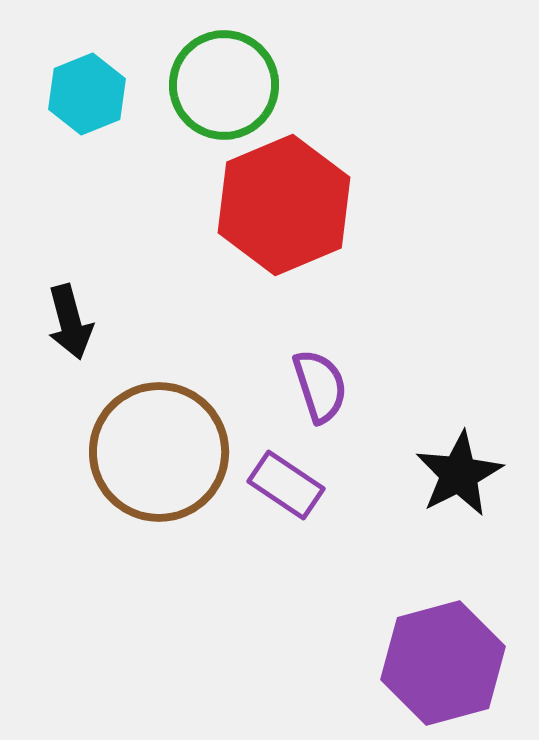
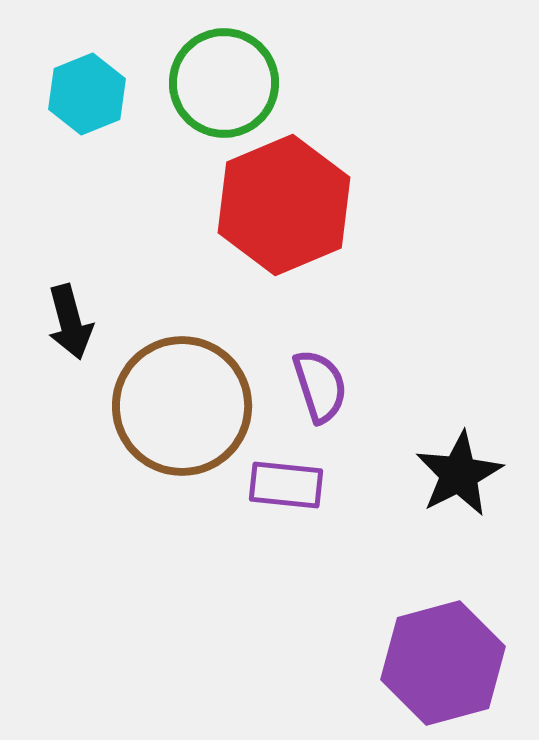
green circle: moved 2 px up
brown circle: moved 23 px right, 46 px up
purple rectangle: rotated 28 degrees counterclockwise
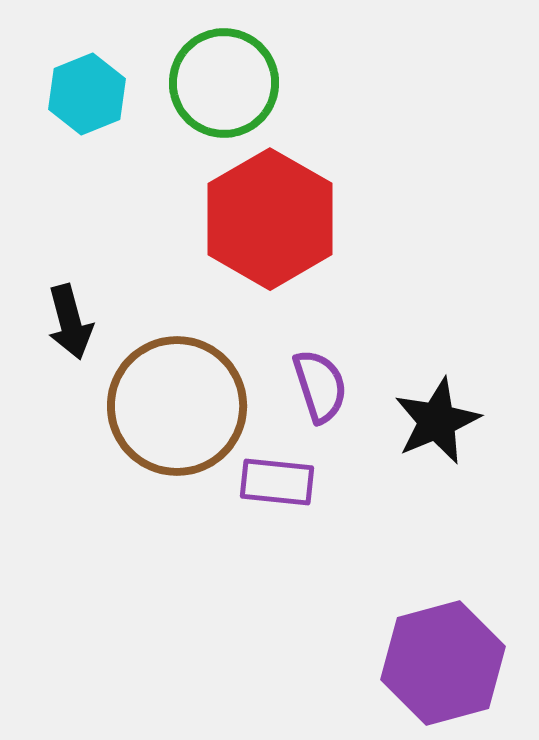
red hexagon: moved 14 px left, 14 px down; rotated 7 degrees counterclockwise
brown circle: moved 5 px left
black star: moved 22 px left, 53 px up; rotated 4 degrees clockwise
purple rectangle: moved 9 px left, 3 px up
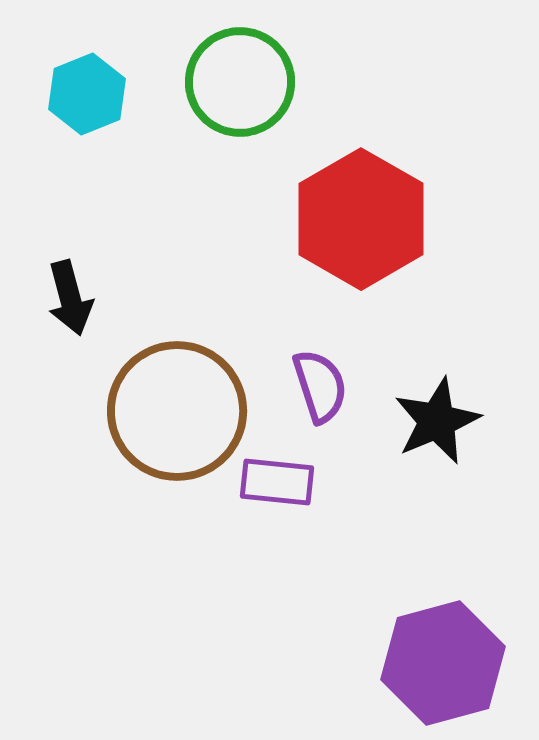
green circle: moved 16 px right, 1 px up
red hexagon: moved 91 px right
black arrow: moved 24 px up
brown circle: moved 5 px down
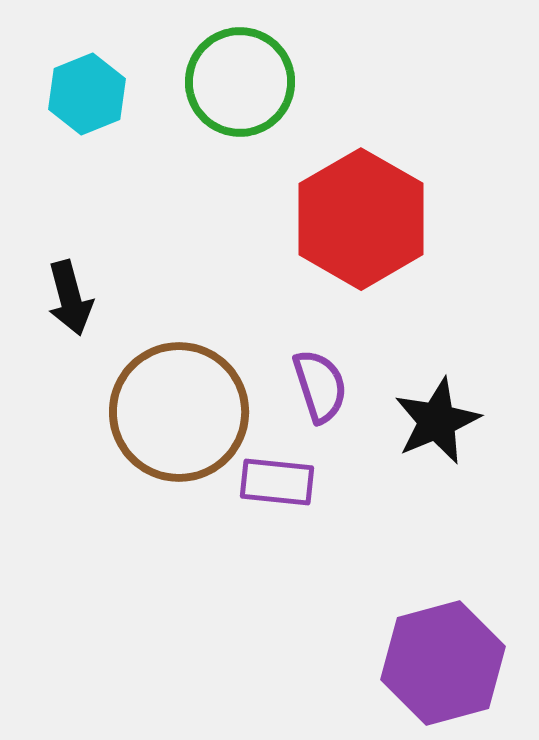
brown circle: moved 2 px right, 1 px down
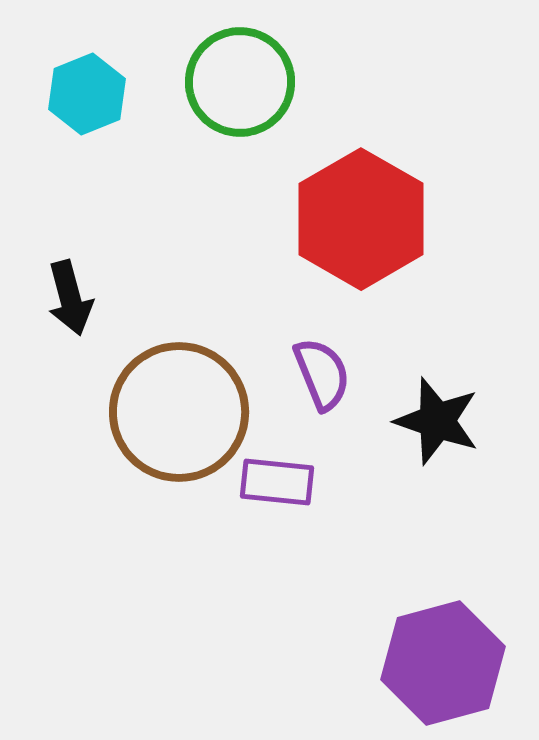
purple semicircle: moved 2 px right, 12 px up; rotated 4 degrees counterclockwise
black star: rotated 30 degrees counterclockwise
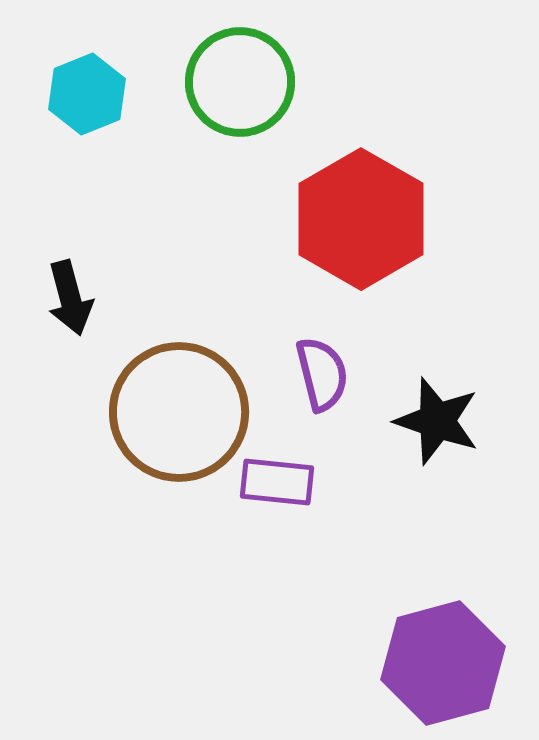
purple semicircle: rotated 8 degrees clockwise
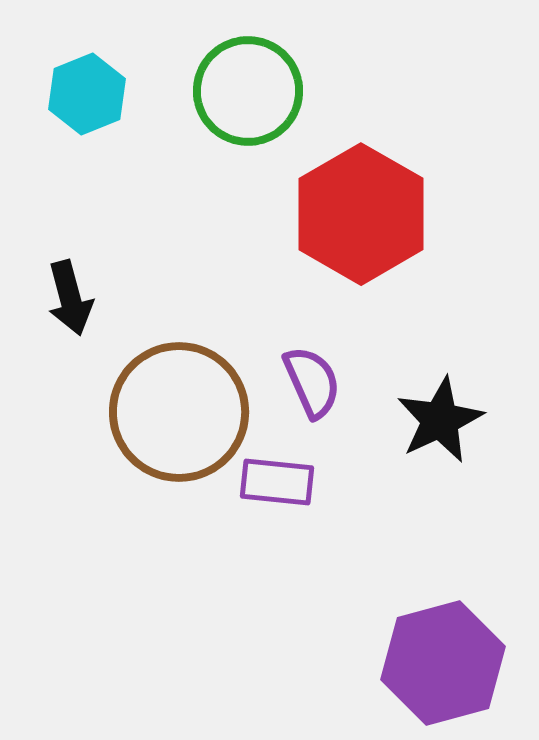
green circle: moved 8 px right, 9 px down
red hexagon: moved 5 px up
purple semicircle: moved 10 px left, 8 px down; rotated 10 degrees counterclockwise
black star: moved 3 px right, 1 px up; rotated 28 degrees clockwise
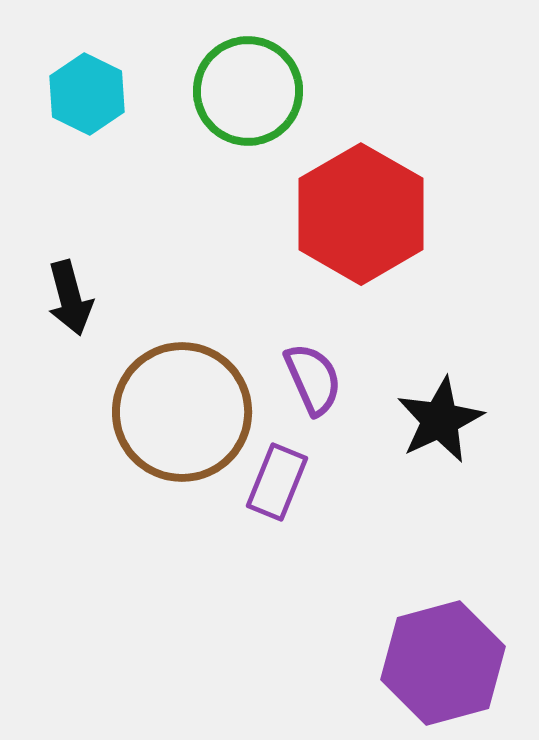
cyan hexagon: rotated 12 degrees counterclockwise
purple semicircle: moved 1 px right, 3 px up
brown circle: moved 3 px right
purple rectangle: rotated 74 degrees counterclockwise
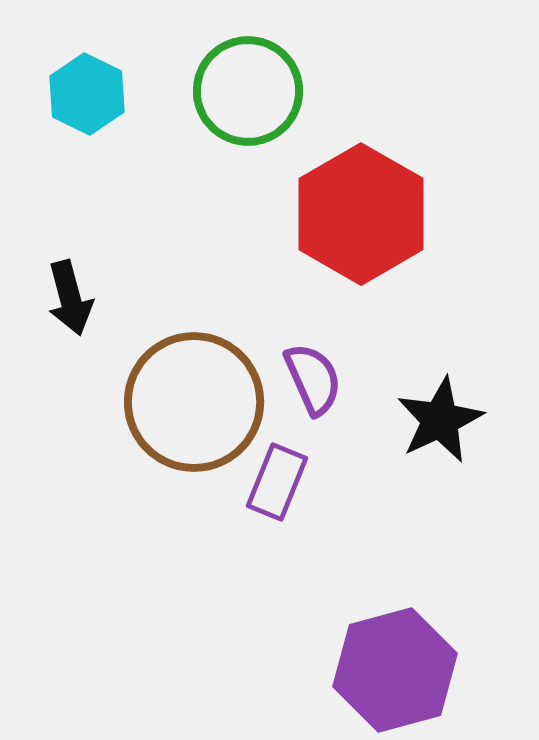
brown circle: moved 12 px right, 10 px up
purple hexagon: moved 48 px left, 7 px down
